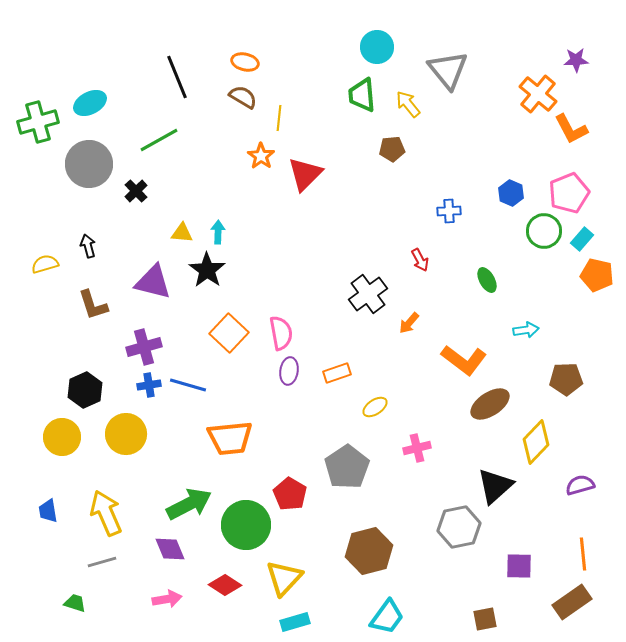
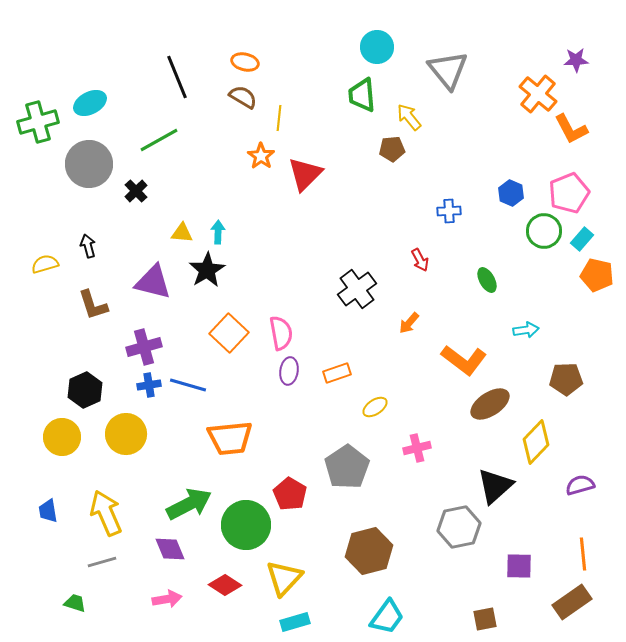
yellow arrow at (408, 104): moved 1 px right, 13 px down
black star at (207, 270): rotated 6 degrees clockwise
black cross at (368, 294): moved 11 px left, 5 px up
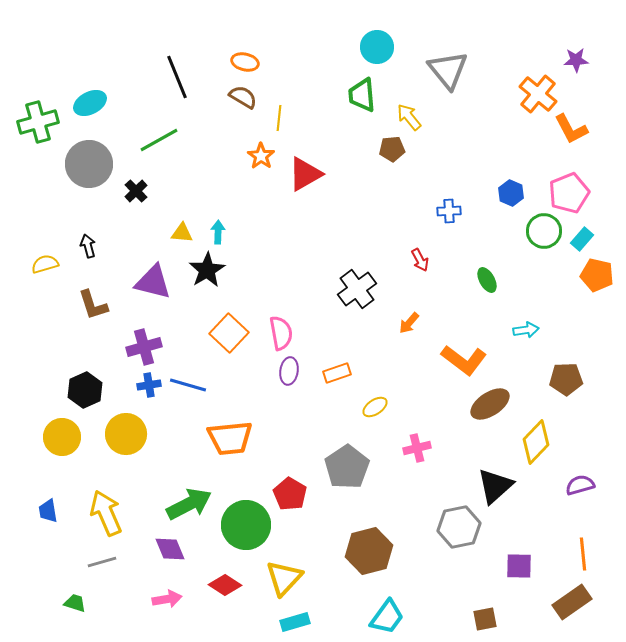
red triangle at (305, 174): rotated 15 degrees clockwise
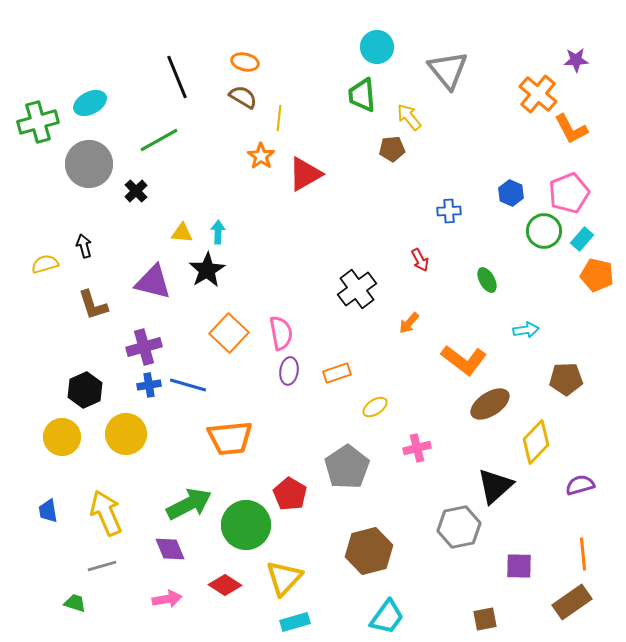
black arrow at (88, 246): moved 4 px left
gray line at (102, 562): moved 4 px down
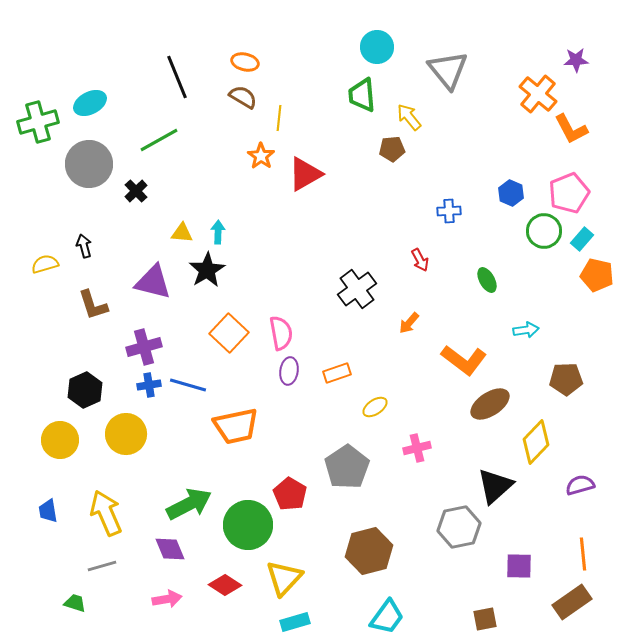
yellow circle at (62, 437): moved 2 px left, 3 px down
orange trapezoid at (230, 438): moved 6 px right, 12 px up; rotated 6 degrees counterclockwise
green circle at (246, 525): moved 2 px right
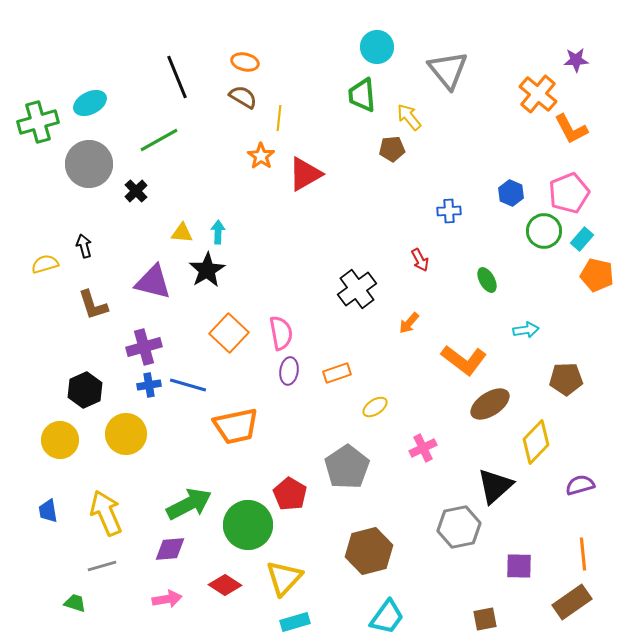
pink cross at (417, 448): moved 6 px right; rotated 12 degrees counterclockwise
purple diamond at (170, 549): rotated 72 degrees counterclockwise
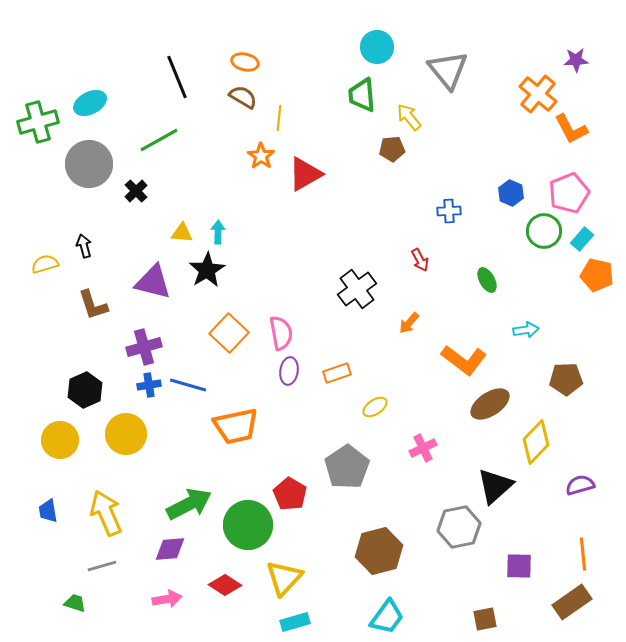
brown hexagon at (369, 551): moved 10 px right
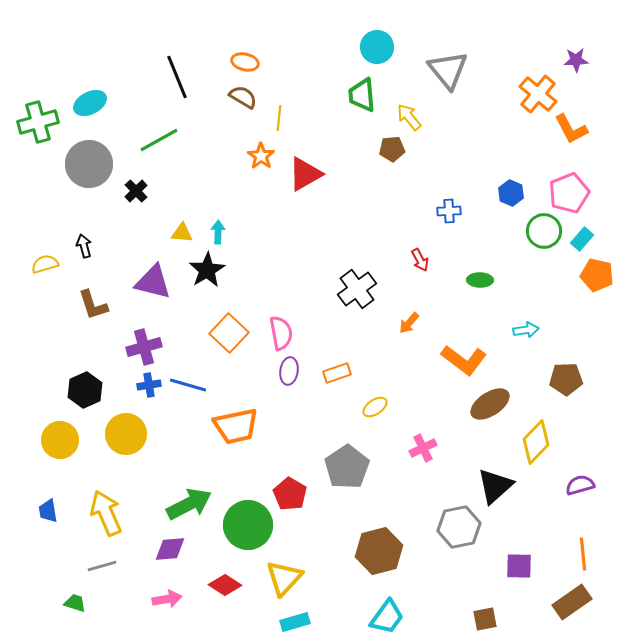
green ellipse at (487, 280): moved 7 px left; rotated 60 degrees counterclockwise
